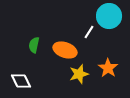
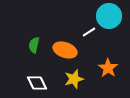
white line: rotated 24 degrees clockwise
yellow star: moved 5 px left, 5 px down
white diamond: moved 16 px right, 2 px down
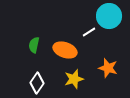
orange star: rotated 18 degrees counterclockwise
white diamond: rotated 60 degrees clockwise
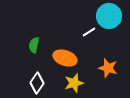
orange ellipse: moved 8 px down
yellow star: moved 4 px down
